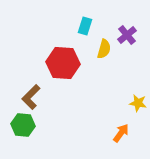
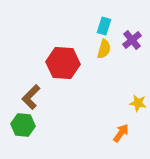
cyan rectangle: moved 19 px right
purple cross: moved 5 px right, 5 px down
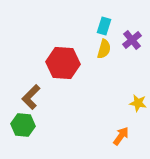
orange arrow: moved 3 px down
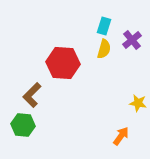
brown L-shape: moved 1 px right, 2 px up
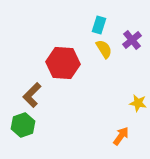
cyan rectangle: moved 5 px left, 1 px up
yellow semicircle: rotated 48 degrees counterclockwise
green hexagon: rotated 25 degrees counterclockwise
